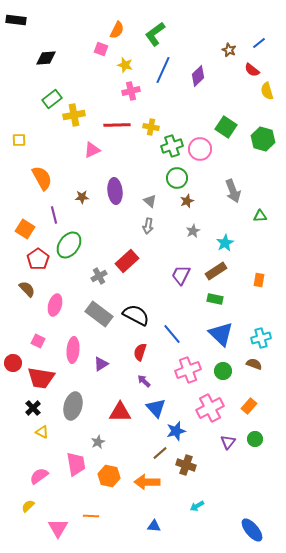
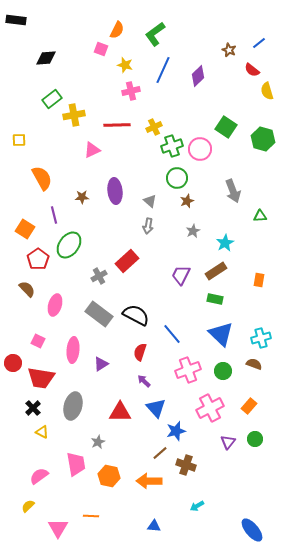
yellow cross at (151, 127): moved 3 px right; rotated 35 degrees counterclockwise
orange arrow at (147, 482): moved 2 px right, 1 px up
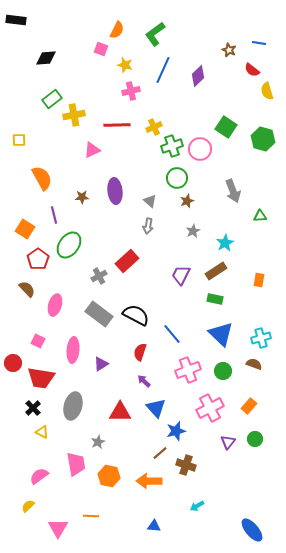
blue line at (259, 43): rotated 48 degrees clockwise
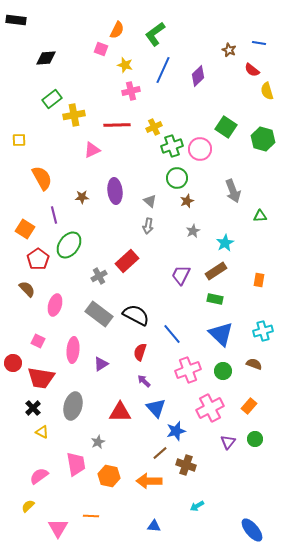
cyan cross at (261, 338): moved 2 px right, 7 px up
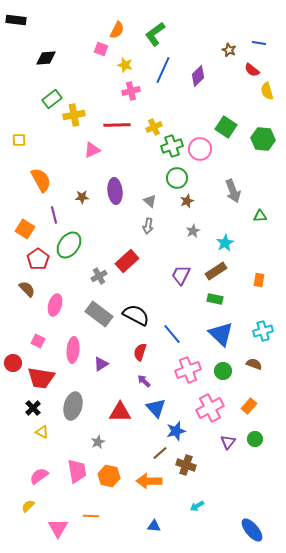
green hexagon at (263, 139): rotated 10 degrees counterclockwise
orange semicircle at (42, 178): moved 1 px left, 2 px down
pink trapezoid at (76, 464): moved 1 px right, 7 px down
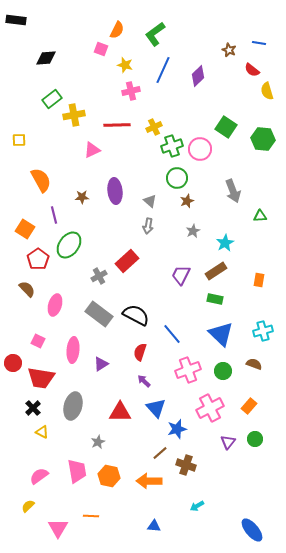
blue star at (176, 431): moved 1 px right, 2 px up
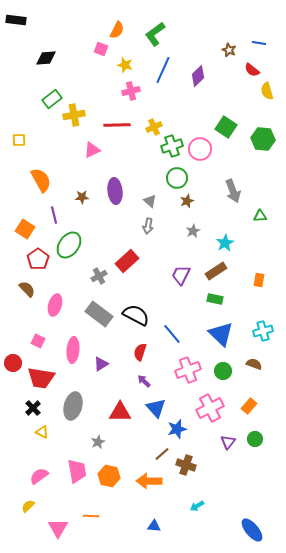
brown line at (160, 453): moved 2 px right, 1 px down
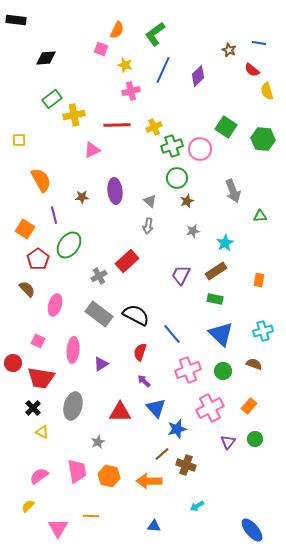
gray star at (193, 231): rotated 16 degrees clockwise
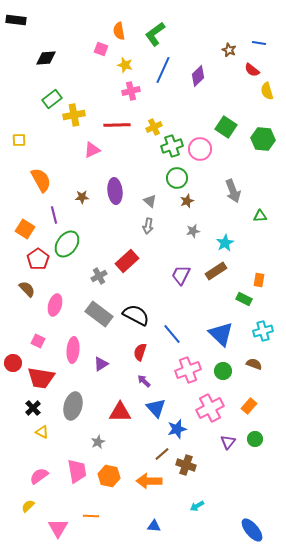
orange semicircle at (117, 30): moved 2 px right, 1 px down; rotated 144 degrees clockwise
green ellipse at (69, 245): moved 2 px left, 1 px up
green rectangle at (215, 299): moved 29 px right; rotated 14 degrees clockwise
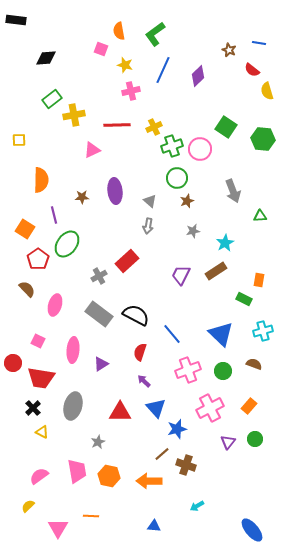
orange semicircle at (41, 180): rotated 30 degrees clockwise
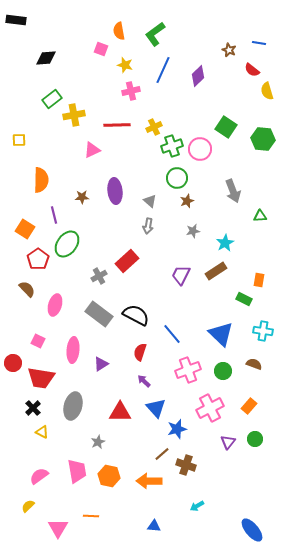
cyan cross at (263, 331): rotated 24 degrees clockwise
